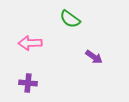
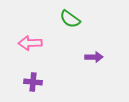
purple arrow: rotated 36 degrees counterclockwise
purple cross: moved 5 px right, 1 px up
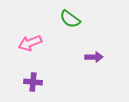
pink arrow: rotated 20 degrees counterclockwise
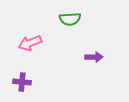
green semicircle: rotated 40 degrees counterclockwise
purple cross: moved 11 px left
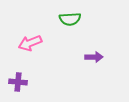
purple cross: moved 4 px left
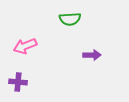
pink arrow: moved 5 px left, 3 px down
purple arrow: moved 2 px left, 2 px up
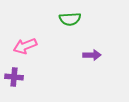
purple cross: moved 4 px left, 5 px up
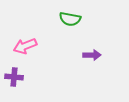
green semicircle: rotated 15 degrees clockwise
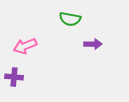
purple arrow: moved 1 px right, 11 px up
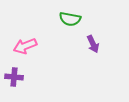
purple arrow: rotated 66 degrees clockwise
